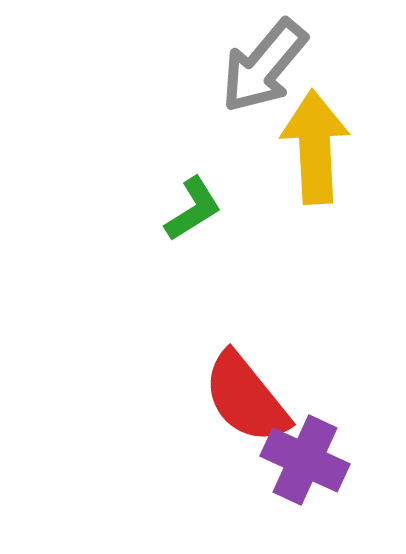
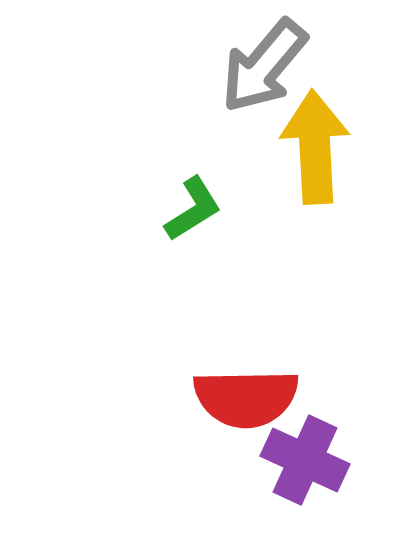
red semicircle: rotated 52 degrees counterclockwise
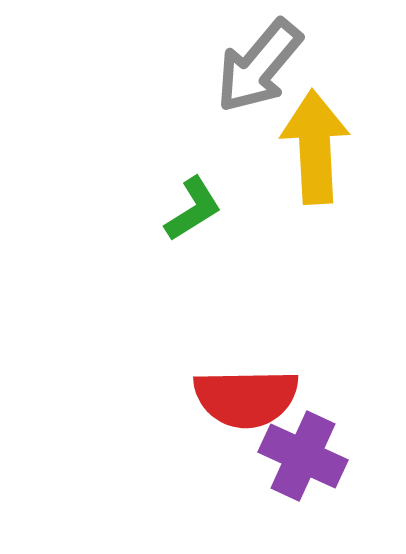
gray arrow: moved 5 px left
purple cross: moved 2 px left, 4 px up
